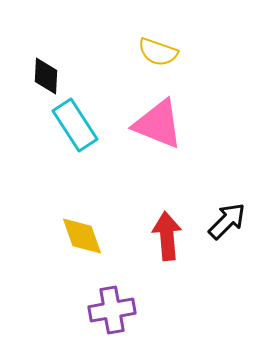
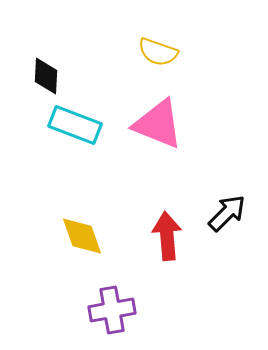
cyan rectangle: rotated 36 degrees counterclockwise
black arrow: moved 8 px up
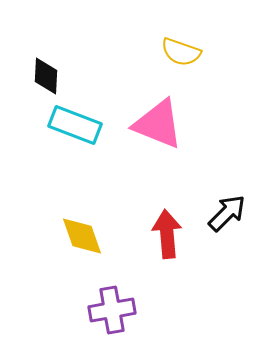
yellow semicircle: moved 23 px right
red arrow: moved 2 px up
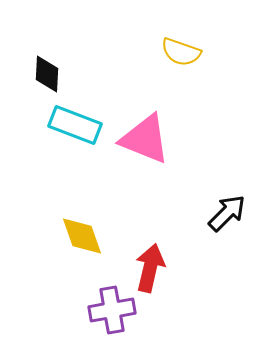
black diamond: moved 1 px right, 2 px up
pink triangle: moved 13 px left, 15 px down
red arrow: moved 17 px left, 34 px down; rotated 18 degrees clockwise
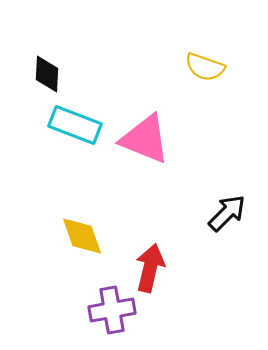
yellow semicircle: moved 24 px right, 15 px down
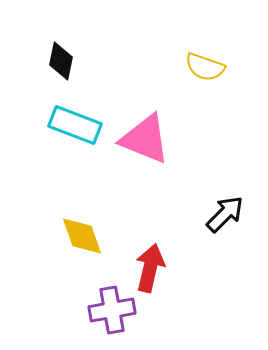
black diamond: moved 14 px right, 13 px up; rotated 9 degrees clockwise
black arrow: moved 2 px left, 1 px down
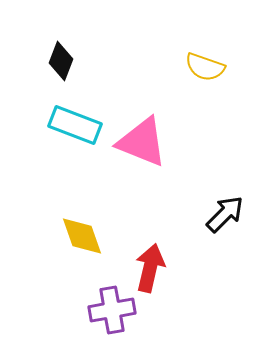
black diamond: rotated 9 degrees clockwise
pink triangle: moved 3 px left, 3 px down
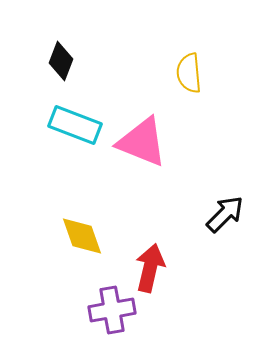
yellow semicircle: moved 16 px left, 6 px down; rotated 66 degrees clockwise
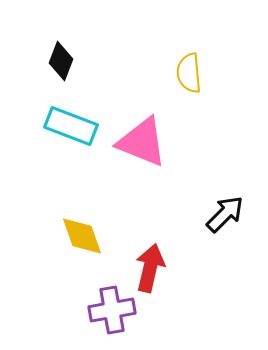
cyan rectangle: moved 4 px left, 1 px down
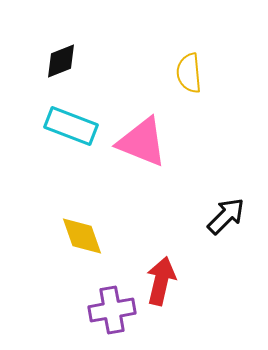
black diamond: rotated 48 degrees clockwise
black arrow: moved 1 px right, 2 px down
red arrow: moved 11 px right, 13 px down
